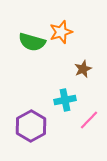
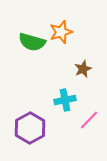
purple hexagon: moved 1 px left, 2 px down
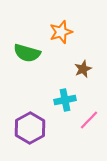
green semicircle: moved 5 px left, 11 px down
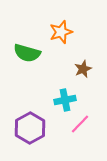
pink line: moved 9 px left, 4 px down
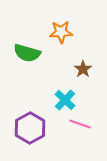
orange star: rotated 15 degrees clockwise
brown star: rotated 12 degrees counterclockwise
cyan cross: rotated 35 degrees counterclockwise
pink line: rotated 65 degrees clockwise
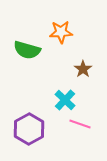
green semicircle: moved 3 px up
purple hexagon: moved 1 px left, 1 px down
